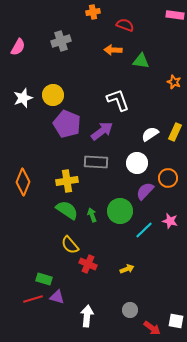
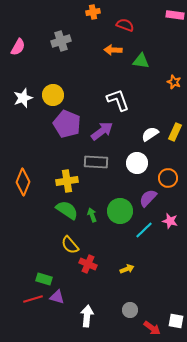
purple semicircle: moved 3 px right, 7 px down
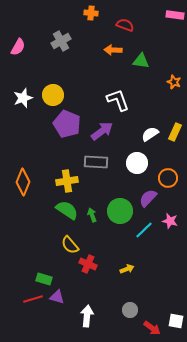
orange cross: moved 2 px left, 1 px down; rotated 16 degrees clockwise
gray cross: rotated 12 degrees counterclockwise
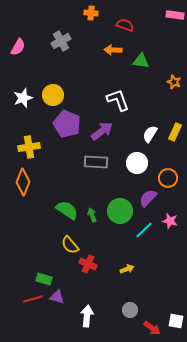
white semicircle: rotated 24 degrees counterclockwise
yellow cross: moved 38 px left, 34 px up
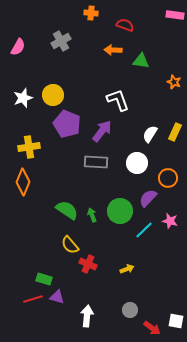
purple arrow: rotated 15 degrees counterclockwise
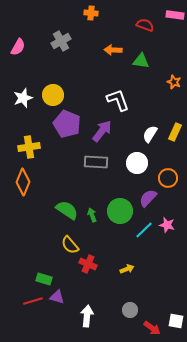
red semicircle: moved 20 px right
pink star: moved 3 px left, 4 px down
red line: moved 2 px down
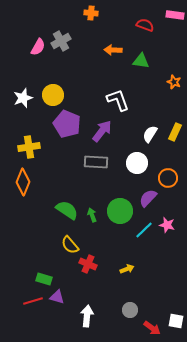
pink semicircle: moved 20 px right
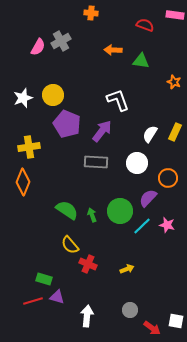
cyan line: moved 2 px left, 4 px up
